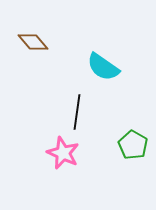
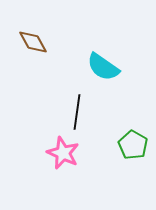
brown diamond: rotated 12 degrees clockwise
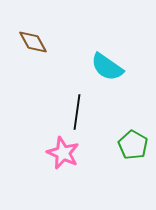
cyan semicircle: moved 4 px right
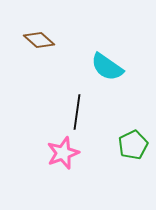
brown diamond: moved 6 px right, 2 px up; rotated 20 degrees counterclockwise
green pentagon: rotated 16 degrees clockwise
pink star: rotated 28 degrees clockwise
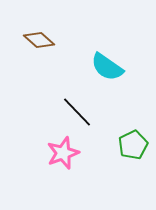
black line: rotated 52 degrees counterclockwise
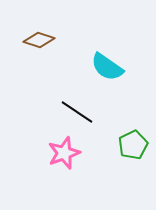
brown diamond: rotated 24 degrees counterclockwise
black line: rotated 12 degrees counterclockwise
pink star: moved 1 px right
